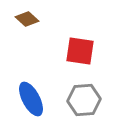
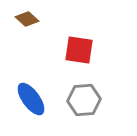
red square: moved 1 px left, 1 px up
blue ellipse: rotated 8 degrees counterclockwise
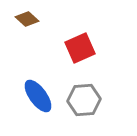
red square: moved 1 px right, 2 px up; rotated 32 degrees counterclockwise
blue ellipse: moved 7 px right, 3 px up
